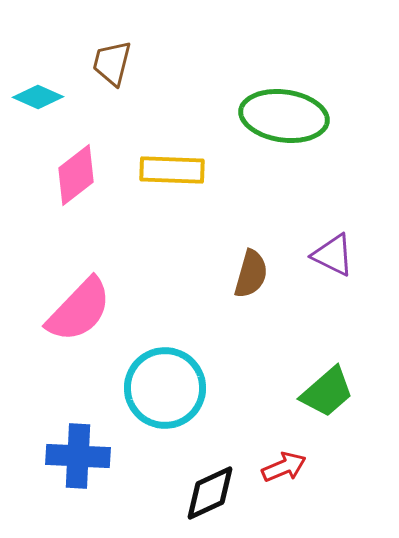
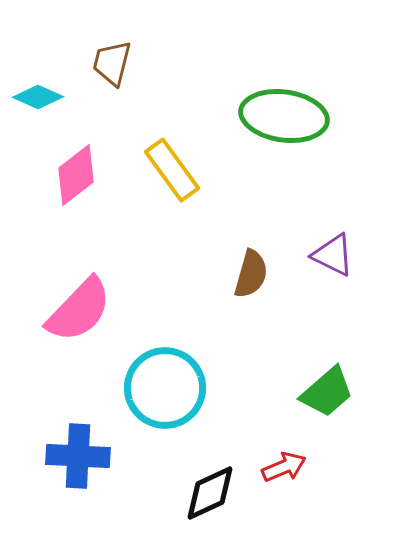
yellow rectangle: rotated 52 degrees clockwise
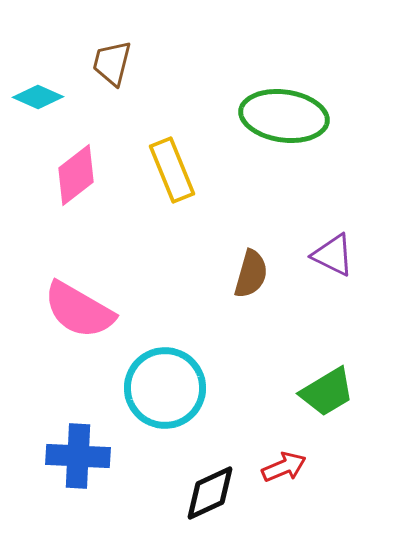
yellow rectangle: rotated 14 degrees clockwise
pink semicircle: rotated 76 degrees clockwise
green trapezoid: rotated 10 degrees clockwise
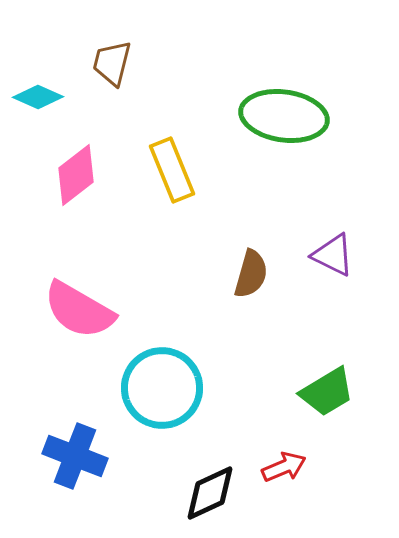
cyan circle: moved 3 px left
blue cross: moved 3 px left; rotated 18 degrees clockwise
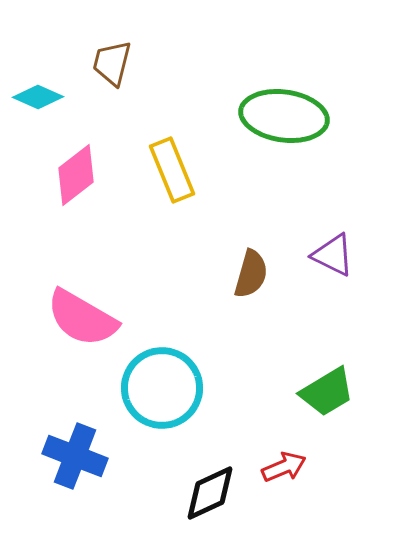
pink semicircle: moved 3 px right, 8 px down
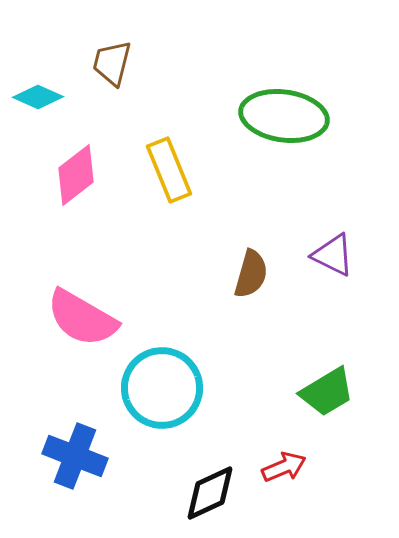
yellow rectangle: moved 3 px left
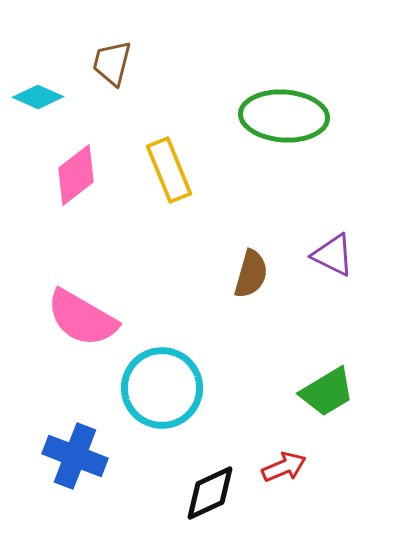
green ellipse: rotated 4 degrees counterclockwise
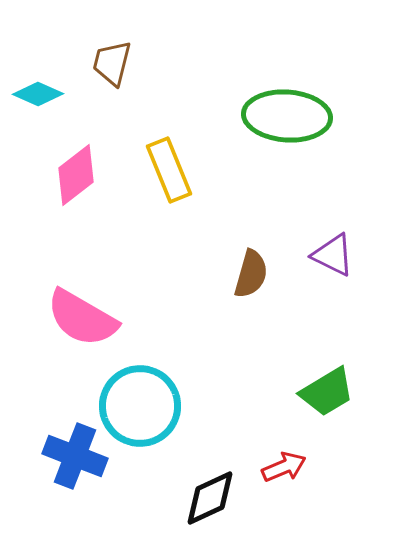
cyan diamond: moved 3 px up
green ellipse: moved 3 px right
cyan circle: moved 22 px left, 18 px down
black diamond: moved 5 px down
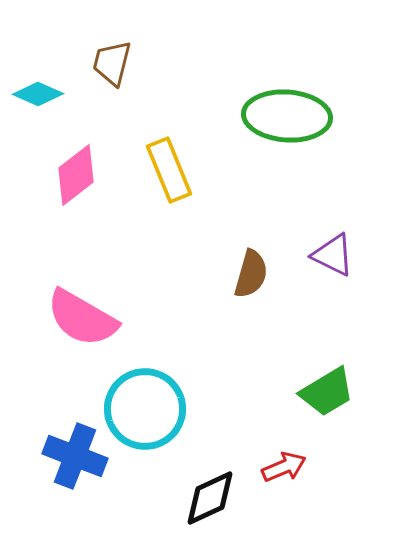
cyan circle: moved 5 px right, 3 px down
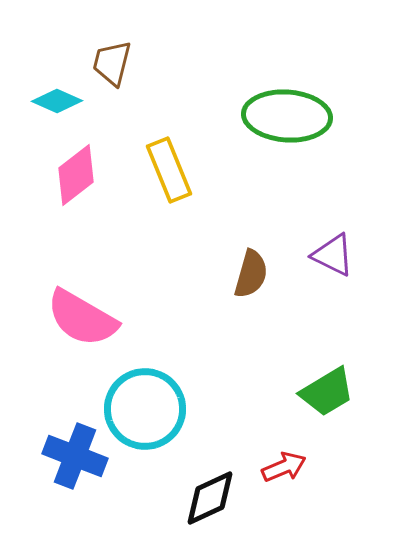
cyan diamond: moved 19 px right, 7 px down
